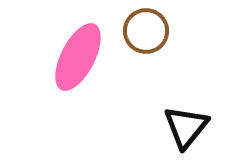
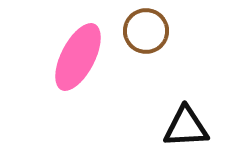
black triangle: rotated 48 degrees clockwise
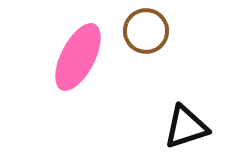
black triangle: rotated 15 degrees counterclockwise
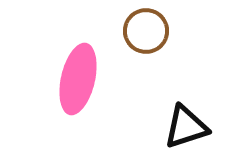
pink ellipse: moved 22 px down; rotated 14 degrees counterclockwise
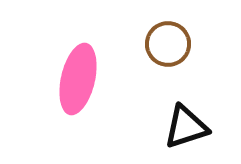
brown circle: moved 22 px right, 13 px down
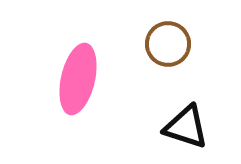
black triangle: rotated 36 degrees clockwise
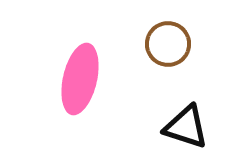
pink ellipse: moved 2 px right
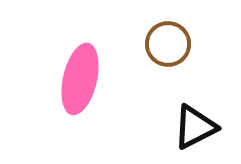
black triangle: moved 9 px right; rotated 45 degrees counterclockwise
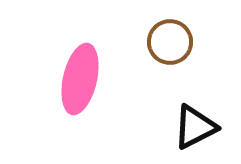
brown circle: moved 2 px right, 2 px up
